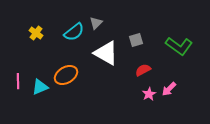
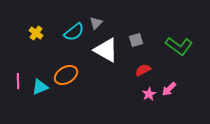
white triangle: moved 3 px up
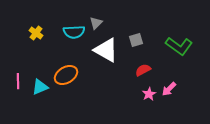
cyan semicircle: rotated 35 degrees clockwise
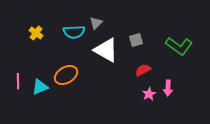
pink arrow: moved 1 px left, 1 px up; rotated 42 degrees counterclockwise
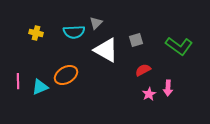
yellow cross: rotated 24 degrees counterclockwise
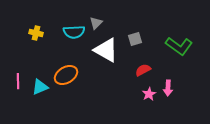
gray square: moved 1 px left, 1 px up
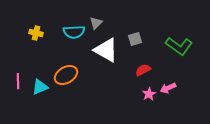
pink arrow: rotated 63 degrees clockwise
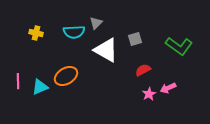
orange ellipse: moved 1 px down
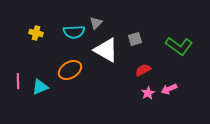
orange ellipse: moved 4 px right, 6 px up
pink arrow: moved 1 px right, 1 px down
pink star: moved 1 px left, 1 px up
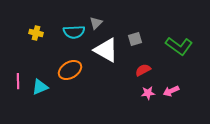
pink arrow: moved 2 px right, 2 px down
pink star: rotated 24 degrees clockwise
